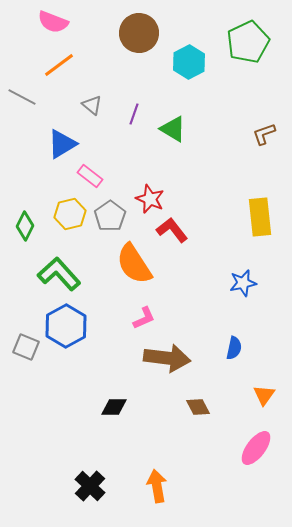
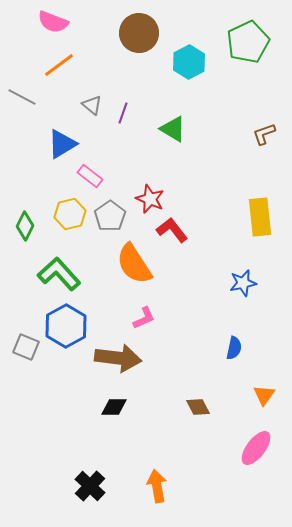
purple line: moved 11 px left, 1 px up
brown arrow: moved 49 px left
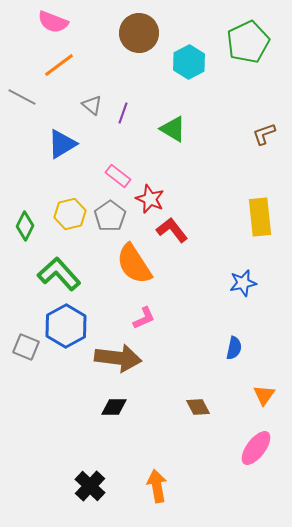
pink rectangle: moved 28 px right
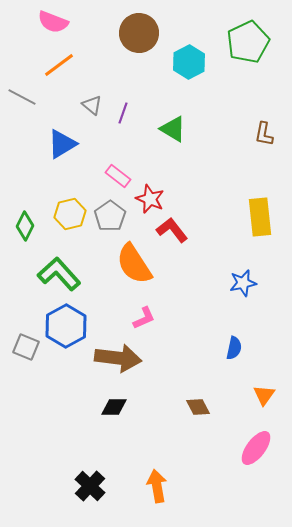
brown L-shape: rotated 60 degrees counterclockwise
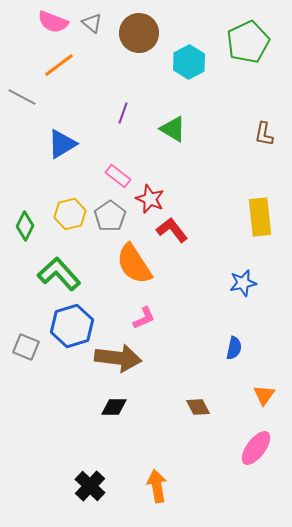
gray triangle: moved 82 px up
blue hexagon: moved 6 px right; rotated 12 degrees clockwise
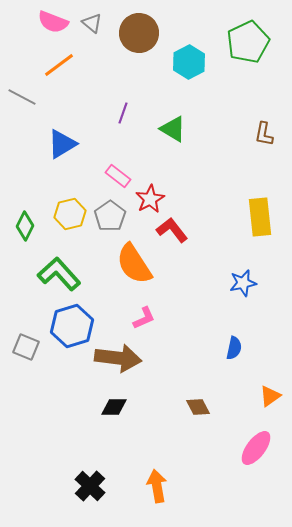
red star: rotated 20 degrees clockwise
orange triangle: moved 6 px right, 1 px down; rotated 20 degrees clockwise
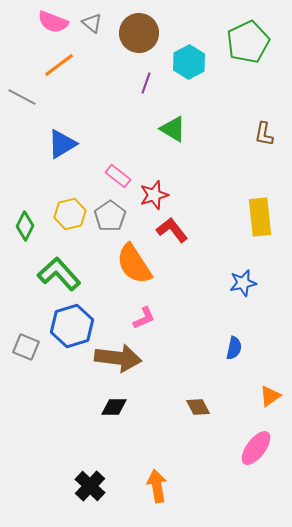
purple line: moved 23 px right, 30 px up
red star: moved 4 px right, 4 px up; rotated 12 degrees clockwise
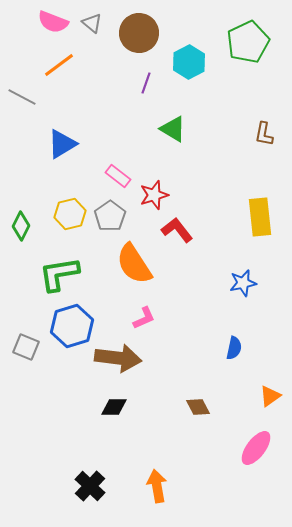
green diamond: moved 4 px left
red L-shape: moved 5 px right
green L-shape: rotated 57 degrees counterclockwise
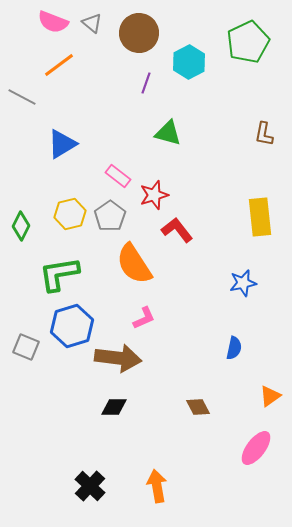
green triangle: moved 5 px left, 4 px down; rotated 16 degrees counterclockwise
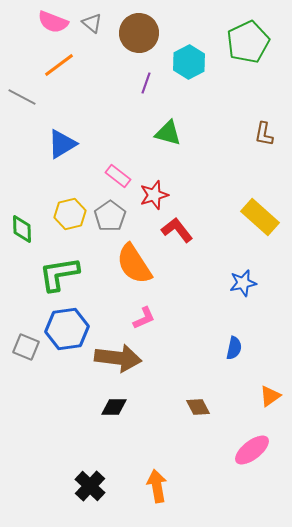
yellow rectangle: rotated 42 degrees counterclockwise
green diamond: moved 1 px right, 3 px down; rotated 28 degrees counterclockwise
blue hexagon: moved 5 px left, 3 px down; rotated 9 degrees clockwise
pink ellipse: moved 4 px left, 2 px down; rotated 15 degrees clockwise
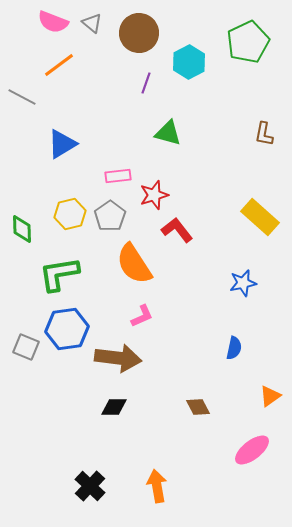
pink rectangle: rotated 45 degrees counterclockwise
pink L-shape: moved 2 px left, 2 px up
